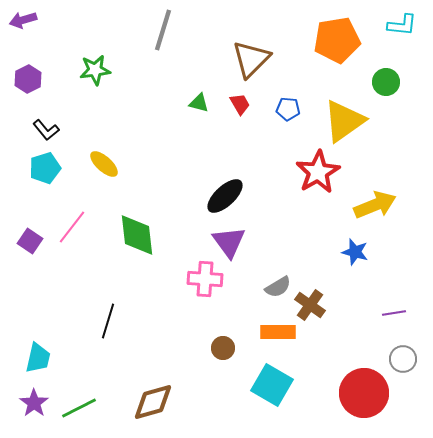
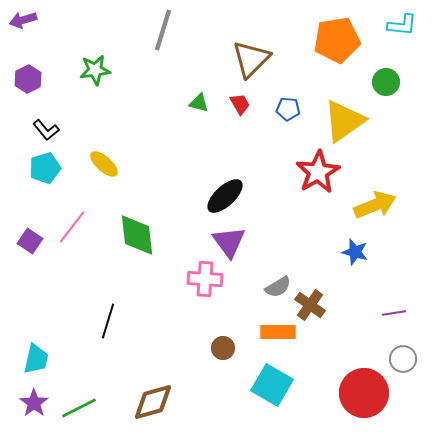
cyan trapezoid: moved 2 px left, 1 px down
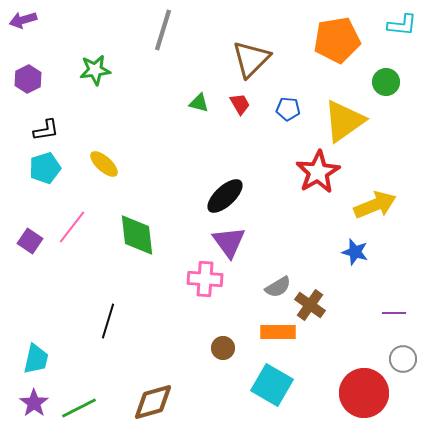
black L-shape: rotated 60 degrees counterclockwise
purple line: rotated 10 degrees clockwise
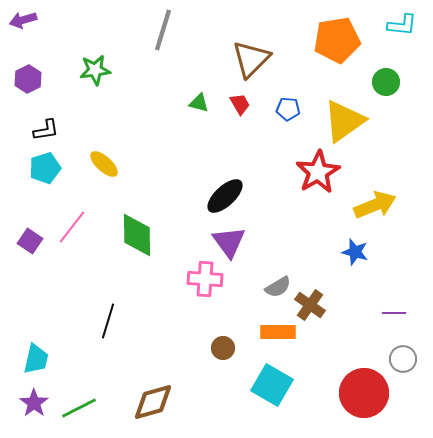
green diamond: rotated 6 degrees clockwise
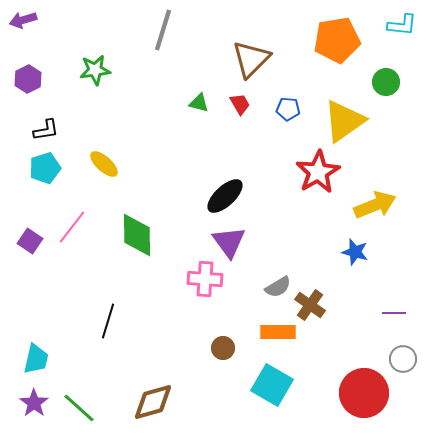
green line: rotated 69 degrees clockwise
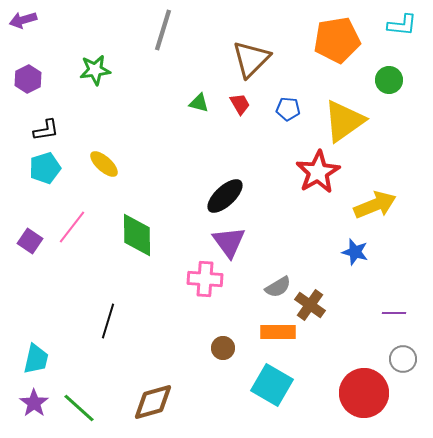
green circle: moved 3 px right, 2 px up
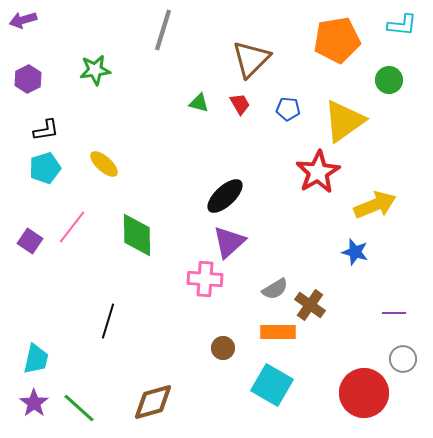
purple triangle: rotated 24 degrees clockwise
gray semicircle: moved 3 px left, 2 px down
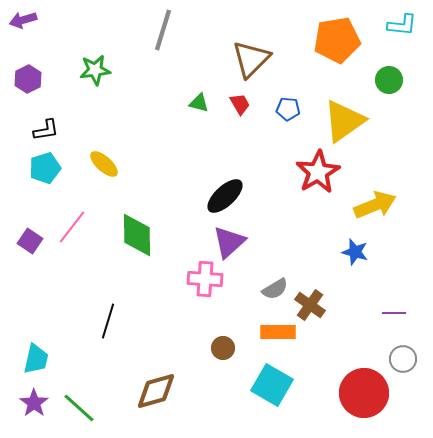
brown diamond: moved 3 px right, 11 px up
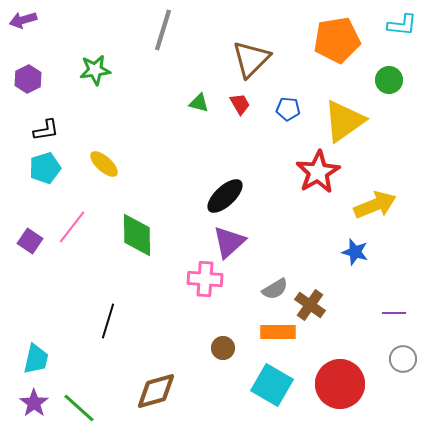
red circle: moved 24 px left, 9 px up
